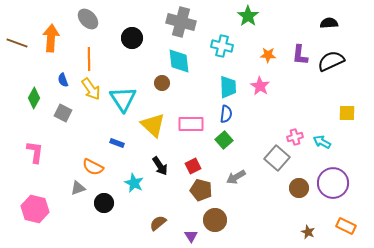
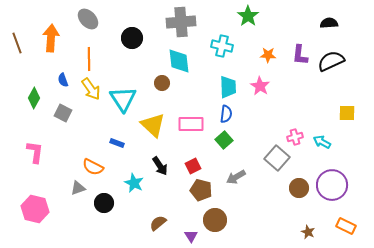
gray cross at (181, 22): rotated 20 degrees counterclockwise
brown line at (17, 43): rotated 50 degrees clockwise
purple circle at (333, 183): moved 1 px left, 2 px down
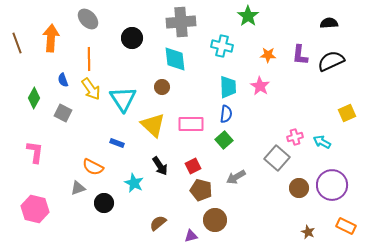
cyan diamond at (179, 61): moved 4 px left, 2 px up
brown circle at (162, 83): moved 4 px down
yellow square at (347, 113): rotated 24 degrees counterclockwise
purple triangle at (191, 236): rotated 48 degrees clockwise
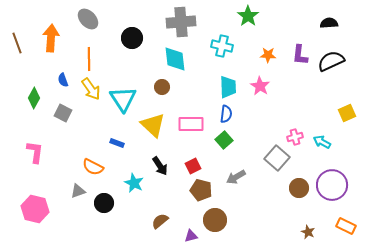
gray triangle at (78, 188): moved 3 px down
brown semicircle at (158, 223): moved 2 px right, 2 px up
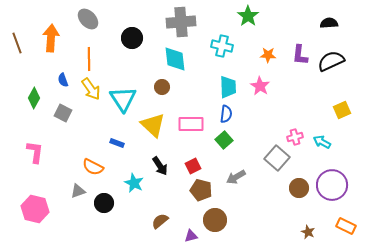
yellow square at (347, 113): moved 5 px left, 3 px up
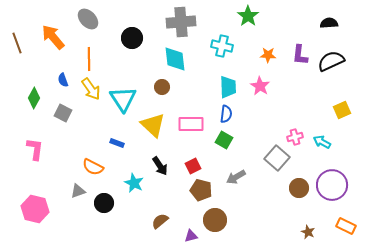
orange arrow at (51, 38): moved 2 px right, 1 px up; rotated 44 degrees counterclockwise
green square at (224, 140): rotated 18 degrees counterclockwise
pink L-shape at (35, 152): moved 3 px up
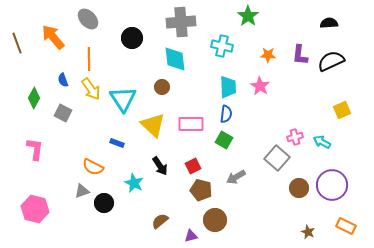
gray triangle at (78, 191): moved 4 px right
